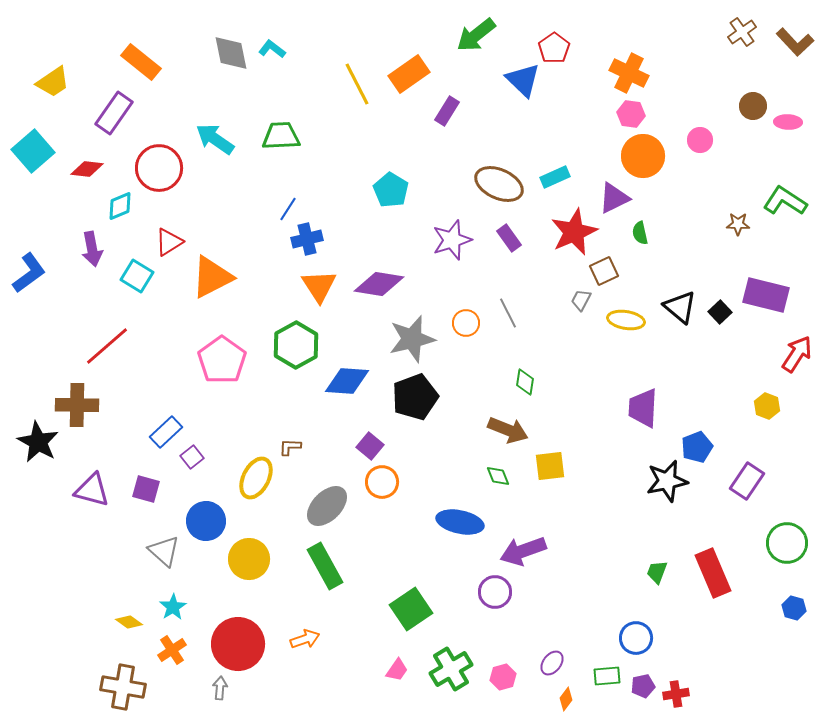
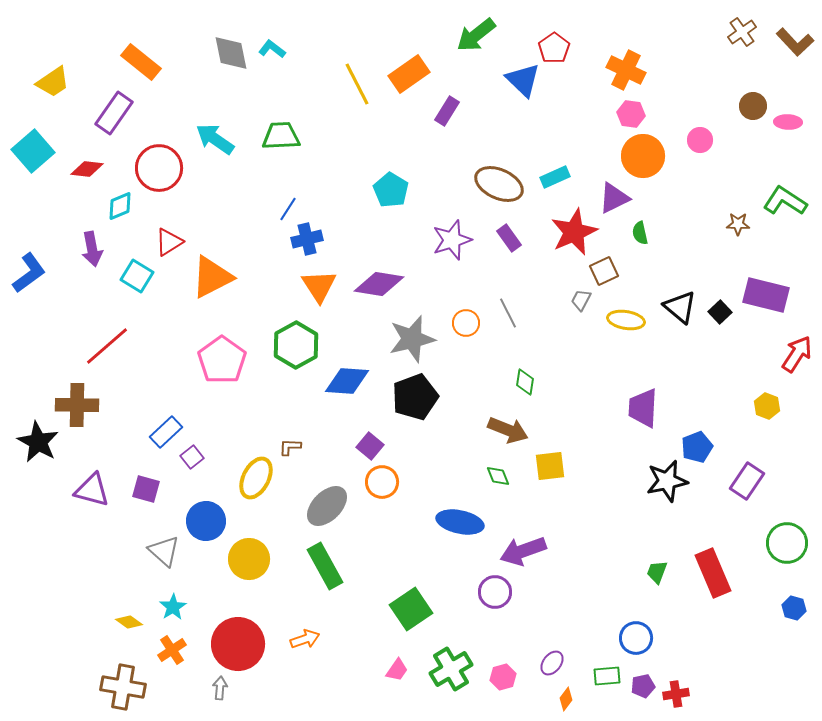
orange cross at (629, 73): moved 3 px left, 3 px up
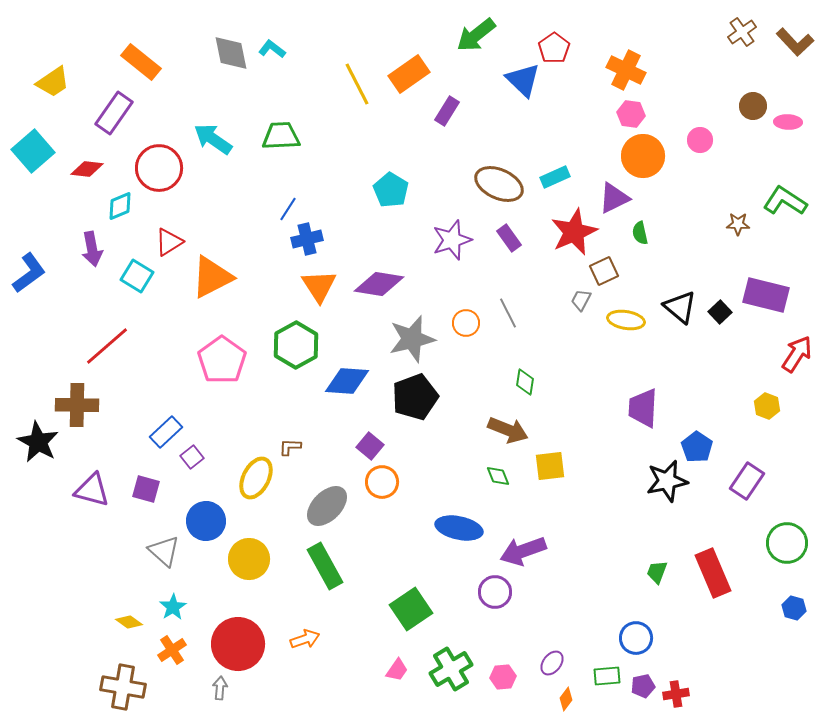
cyan arrow at (215, 139): moved 2 px left
blue pentagon at (697, 447): rotated 16 degrees counterclockwise
blue ellipse at (460, 522): moved 1 px left, 6 px down
pink hexagon at (503, 677): rotated 10 degrees clockwise
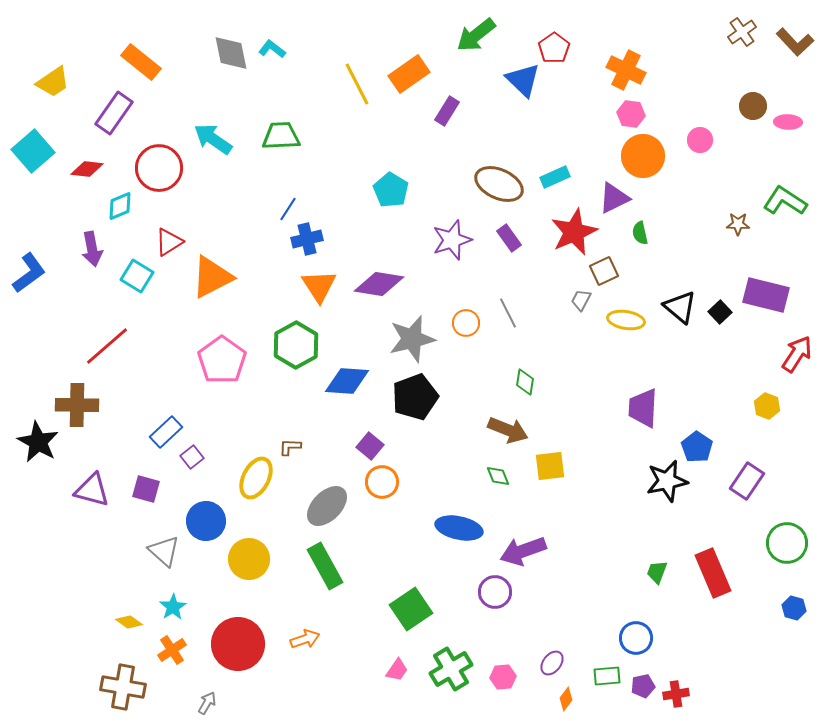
gray arrow at (220, 688): moved 13 px left, 15 px down; rotated 25 degrees clockwise
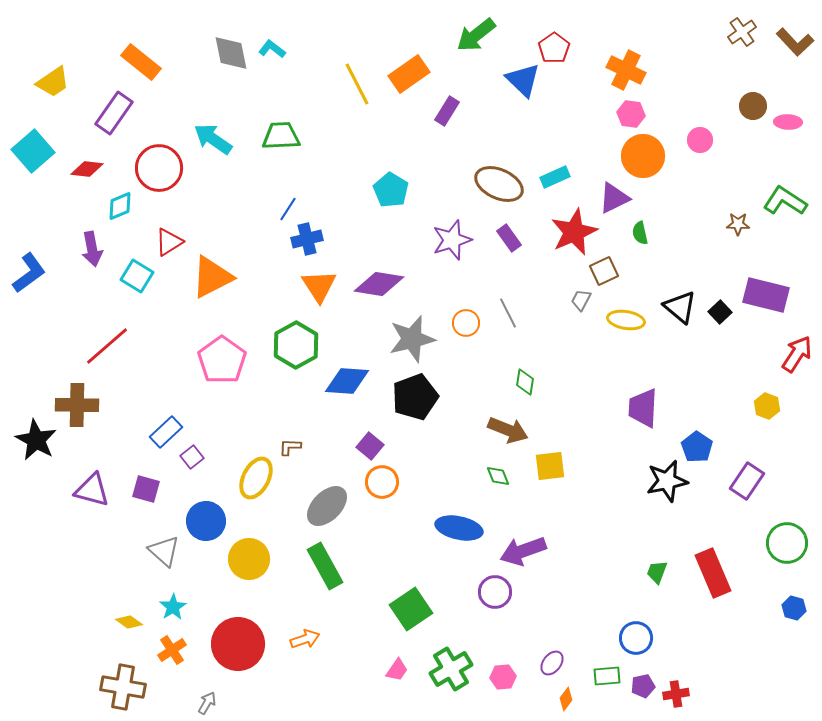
black star at (38, 442): moved 2 px left, 2 px up
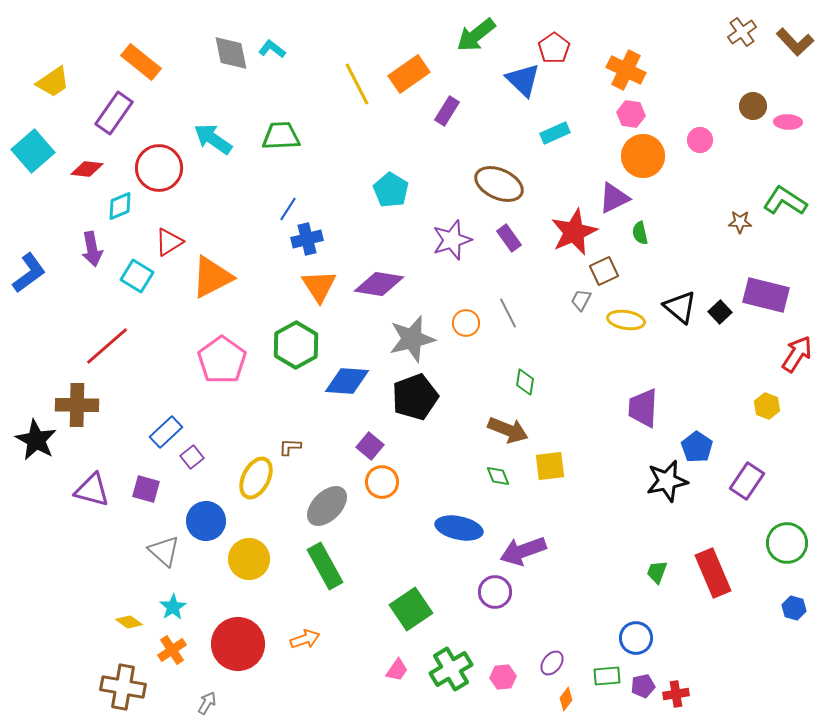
cyan rectangle at (555, 177): moved 44 px up
brown star at (738, 224): moved 2 px right, 2 px up
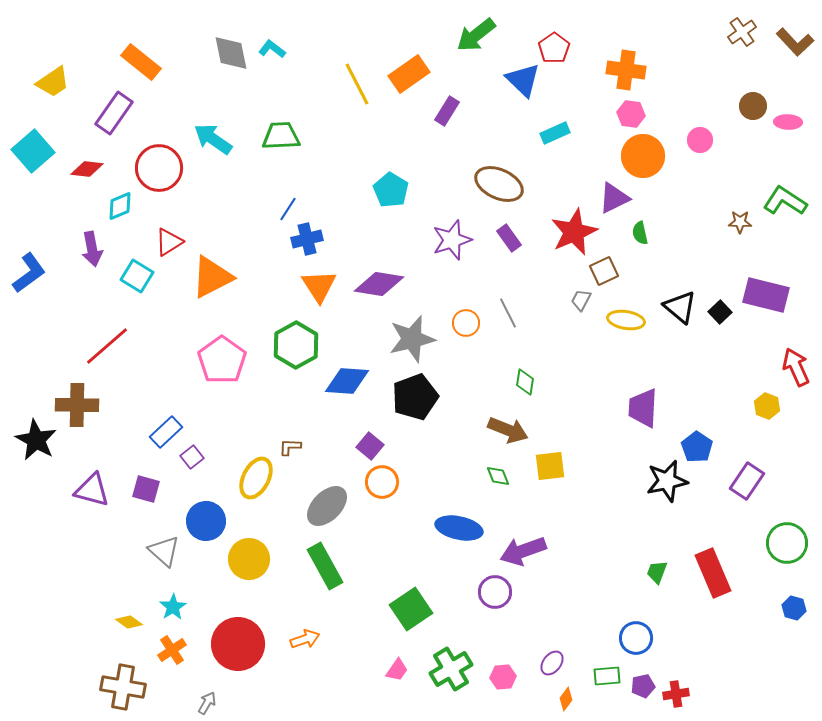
orange cross at (626, 70): rotated 18 degrees counterclockwise
red arrow at (797, 354): moved 1 px left, 13 px down; rotated 57 degrees counterclockwise
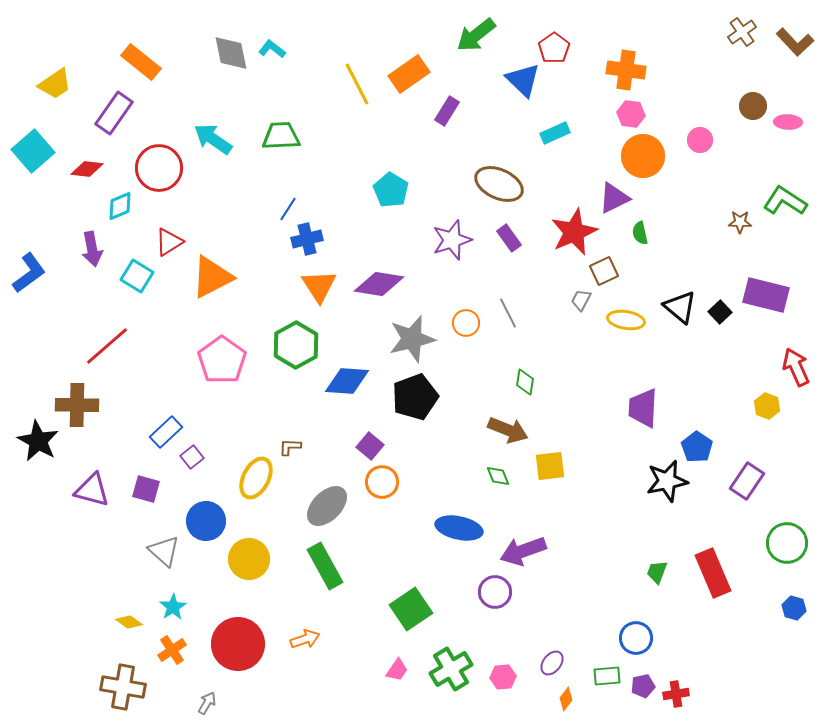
yellow trapezoid at (53, 82): moved 2 px right, 2 px down
black star at (36, 440): moved 2 px right, 1 px down
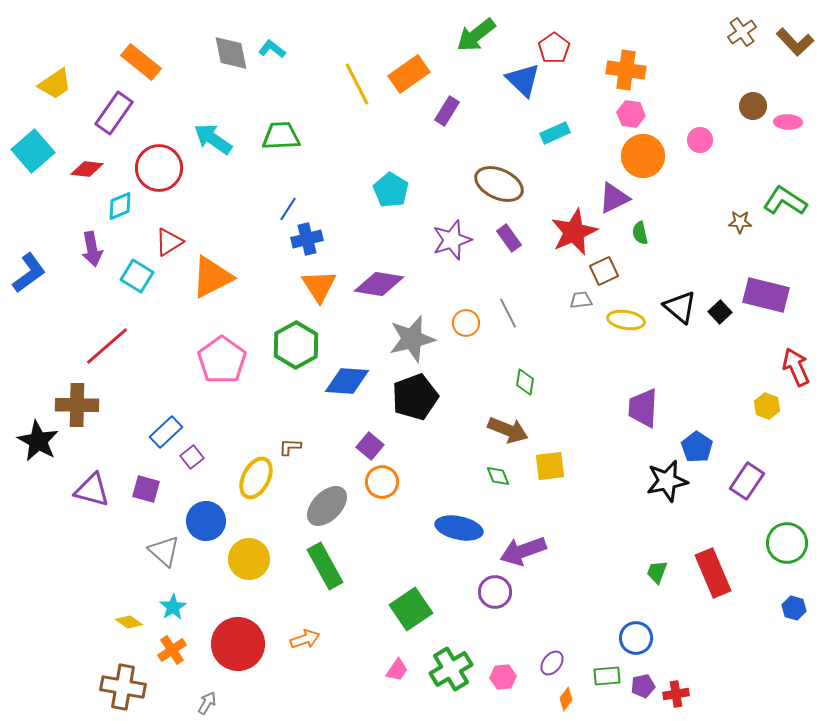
gray trapezoid at (581, 300): rotated 55 degrees clockwise
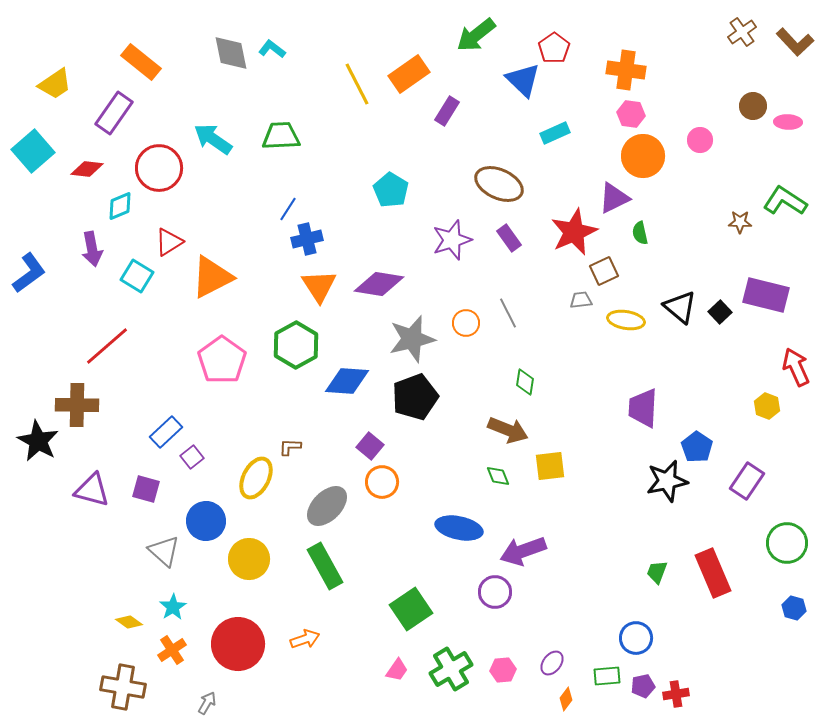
pink hexagon at (503, 677): moved 7 px up
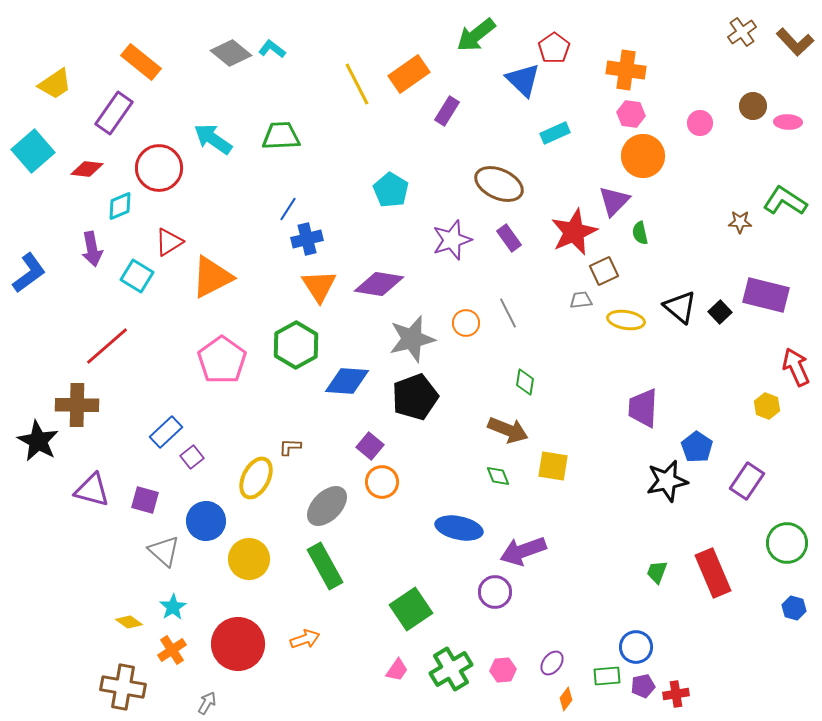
gray diamond at (231, 53): rotated 39 degrees counterclockwise
pink circle at (700, 140): moved 17 px up
purple triangle at (614, 198): moved 3 px down; rotated 20 degrees counterclockwise
yellow square at (550, 466): moved 3 px right; rotated 16 degrees clockwise
purple square at (146, 489): moved 1 px left, 11 px down
blue circle at (636, 638): moved 9 px down
